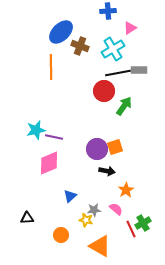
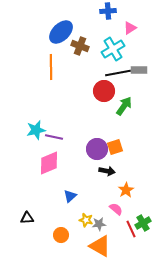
gray star: moved 5 px right, 14 px down
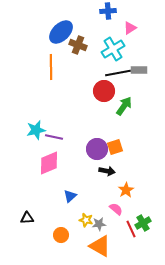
brown cross: moved 2 px left, 1 px up
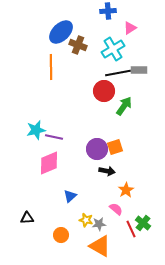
green cross: rotated 21 degrees counterclockwise
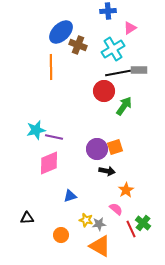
blue triangle: rotated 24 degrees clockwise
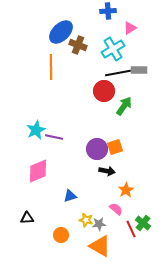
cyan star: rotated 12 degrees counterclockwise
pink diamond: moved 11 px left, 8 px down
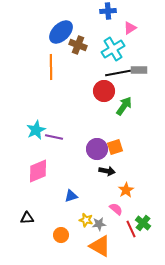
blue triangle: moved 1 px right
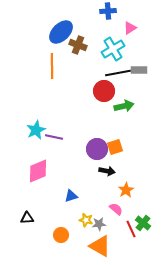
orange line: moved 1 px right, 1 px up
green arrow: rotated 42 degrees clockwise
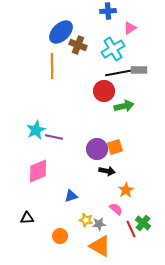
orange circle: moved 1 px left, 1 px down
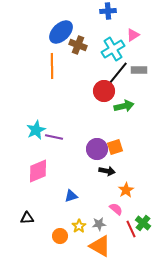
pink triangle: moved 3 px right, 7 px down
black line: rotated 40 degrees counterclockwise
yellow star: moved 7 px left, 6 px down; rotated 24 degrees clockwise
